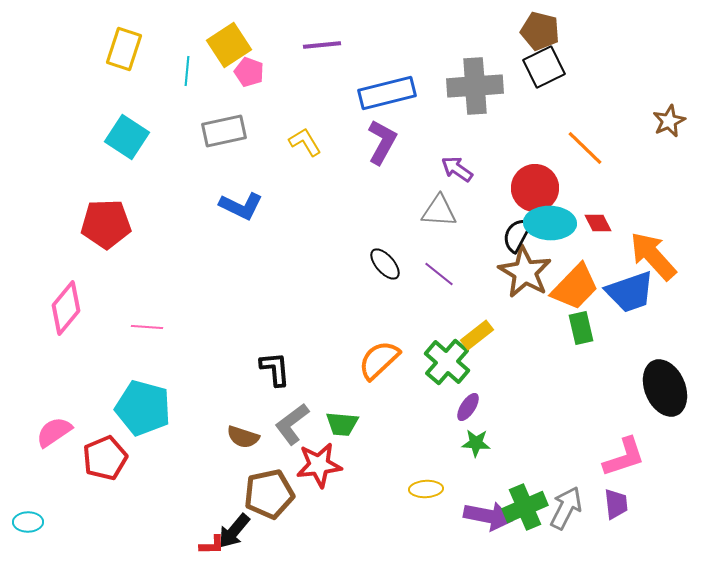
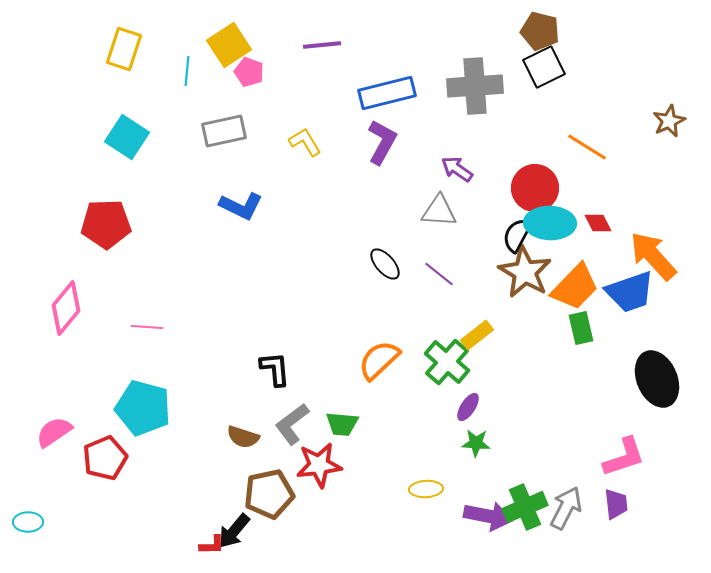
orange line at (585, 148): moved 2 px right, 1 px up; rotated 12 degrees counterclockwise
black ellipse at (665, 388): moved 8 px left, 9 px up
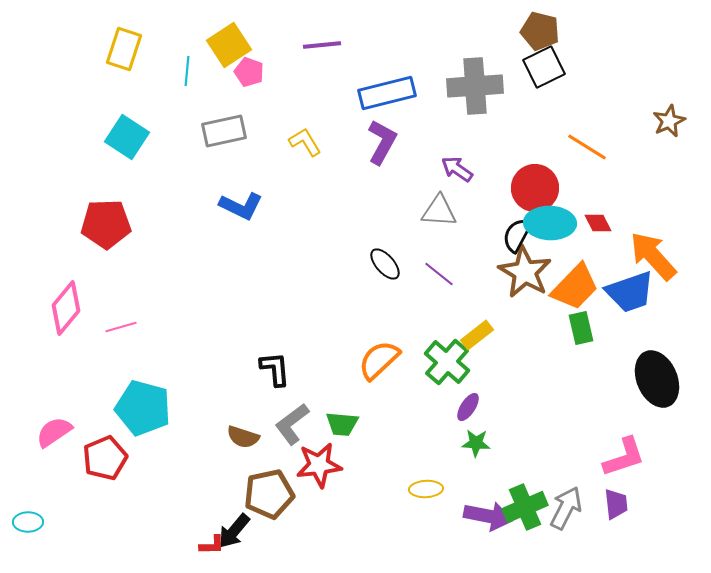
pink line at (147, 327): moved 26 px left; rotated 20 degrees counterclockwise
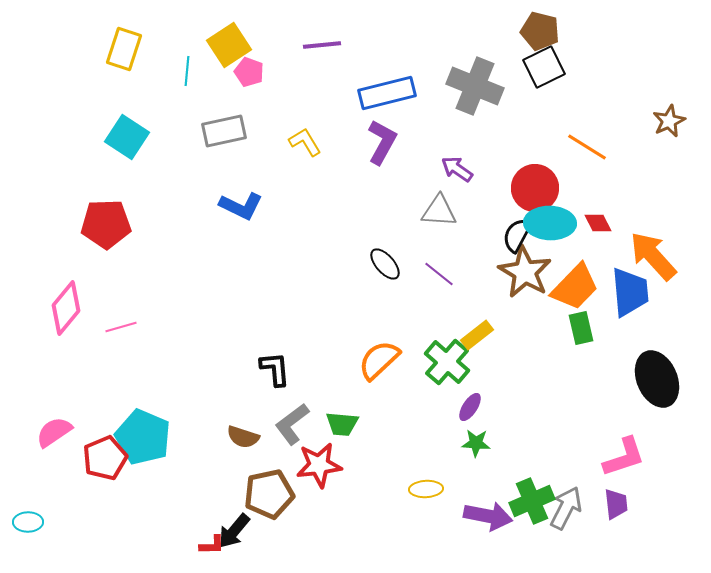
gray cross at (475, 86): rotated 26 degrees clockwise
blue trapezoid at (630, 292): rotated 76 degrees counterclockwise
purple ellipse at (468, 407): moved 2 px right
cyan pentagon at (143, 408): moved 29 px down; rotated 8 degrees clockwise
green cross at (525, 507): moved 7 px right, 6 px up
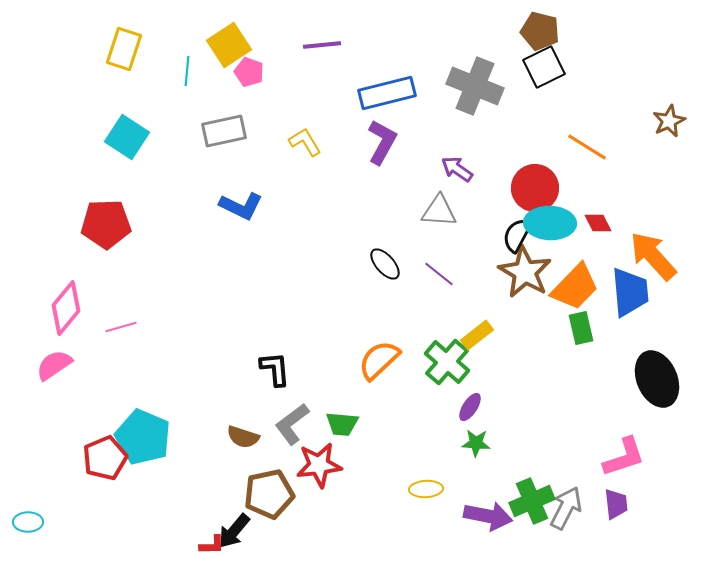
pink semicircle at (54, 432): moved 67 px up
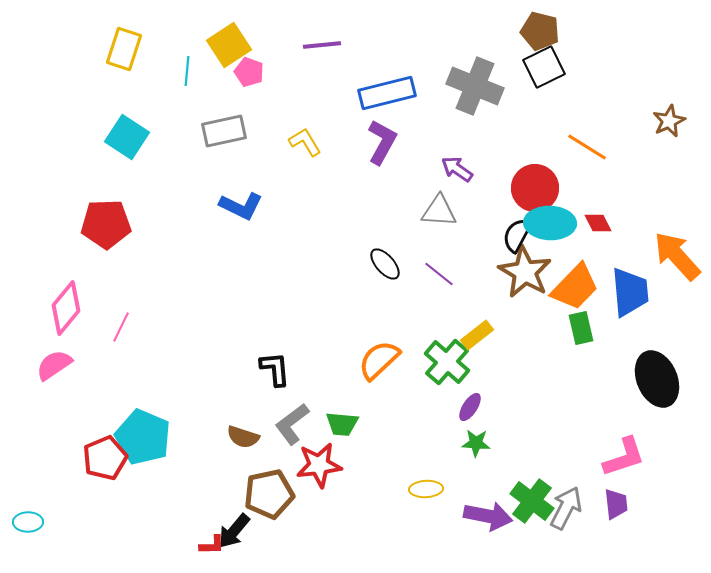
orange arrow at (653, 256): moved 24 px right
pink line at (121, 327): rotated 48 degrees counterclockwise
green cross at (532, 501): rotated 30 degrees counterclockwise
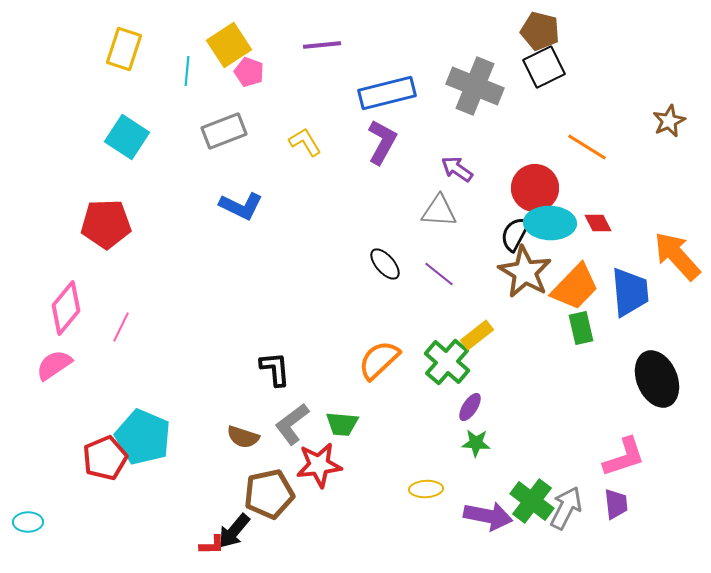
gray rectangle at (224, 131): rotated 9 degrees counterclockwise
black semicircle at (517, 235): moved 2 px left, 1 px up
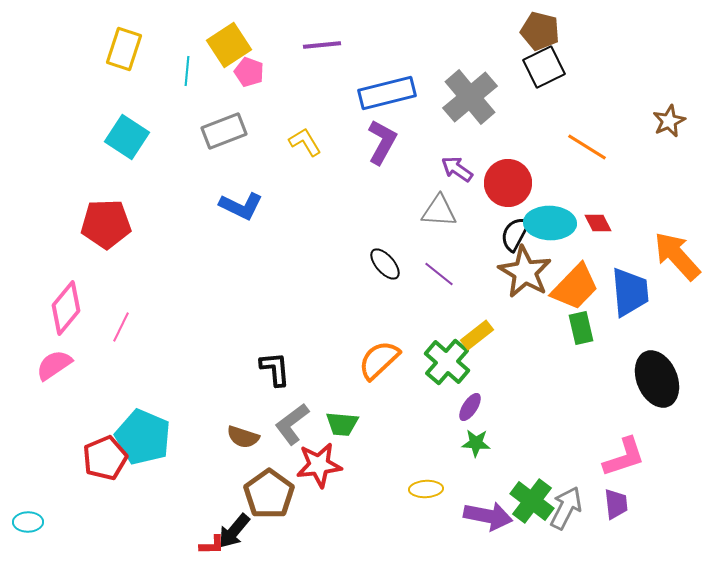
gray cross at (475, 86): moved 5 px left, 11 px down; rotated 28 degrees clockwise
red circle at (535, 188): moved 27 px left, 5 px up
brown pentagon at (269, 494): rotated 24 degrees counterclockwise
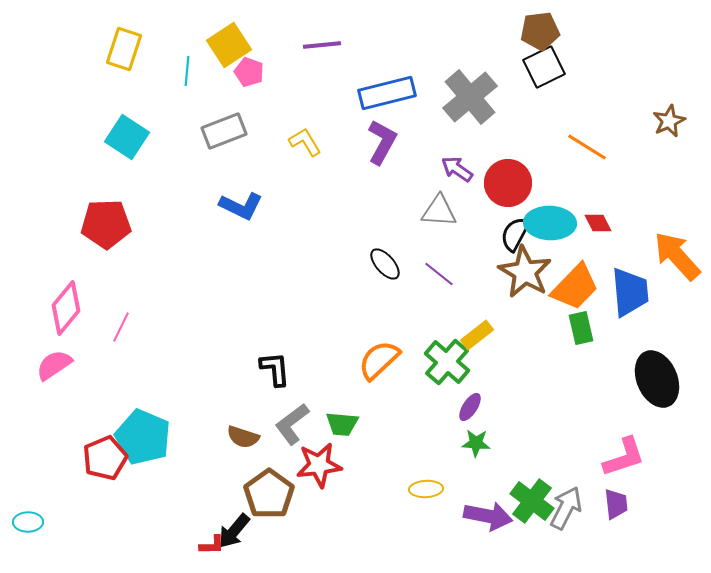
brown pentagon at (540, 31): rotated 21 degrees counterclockwise
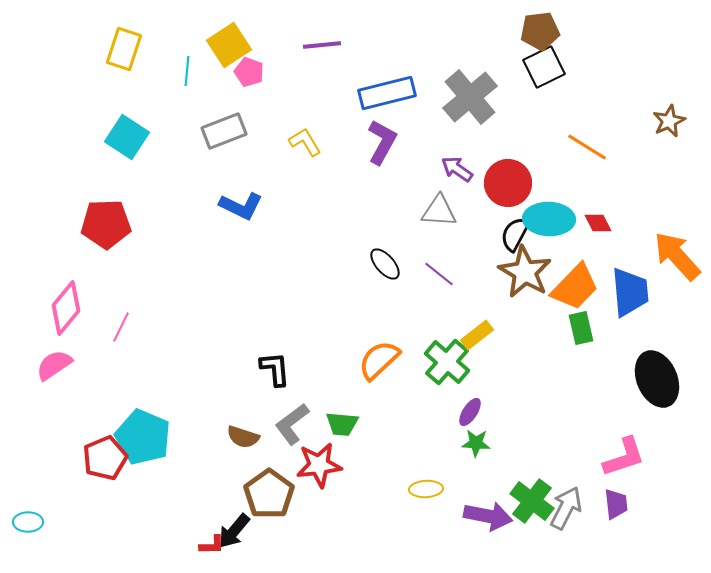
cyan ellipse at (550, 223): moved 1 px left, 4 px up
purple ellipse at (470, 407): moved 5 px down
